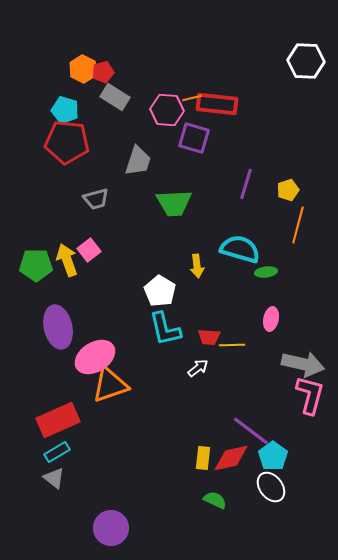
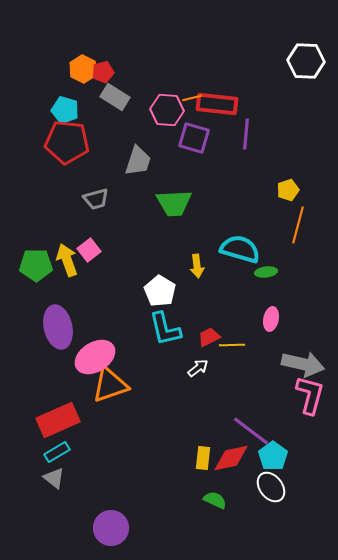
purple line at (246, 184): moved 50 px up; rotated 12 degrees counterclockwise
red trapezoid at (209, 337): rotated 150 degrees clockwise
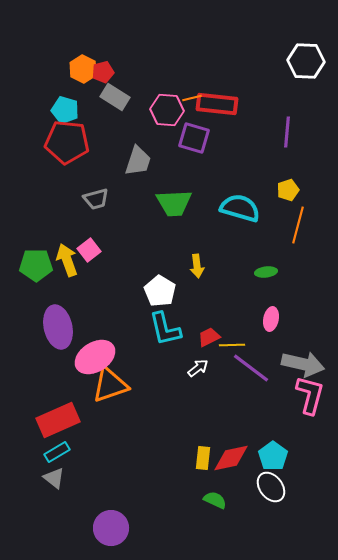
purple line at (246, 134): moved 41 px right, 2 px up
cyan semicircle at (240, 249): moved 41 px up
purple line at (251, 431): moved 63 px up
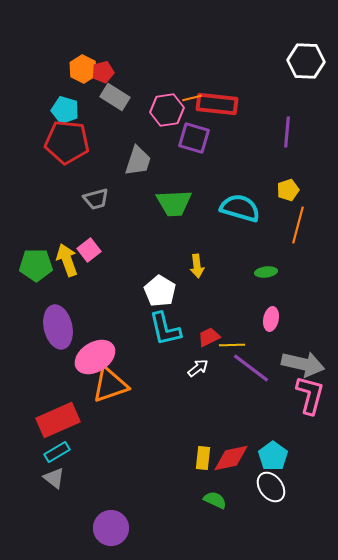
pink hexagon at (167, 110): rotated 12 degrees counterclockwise
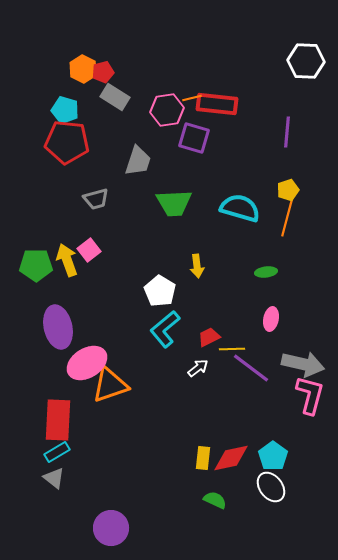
orange line at (298, 225): moved 11 px left, 7 px up
cyan L-shape at (165, 329): rotated 63 degrees clockwise
yellow line at (232, 345): moved 4 px down
pink ellipse at (95, 357): moved 8 px left, 6 px down
red rectangle at (58, 420): rotated 63 degrees counterclockwise
